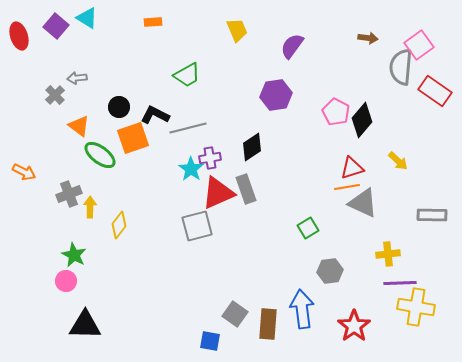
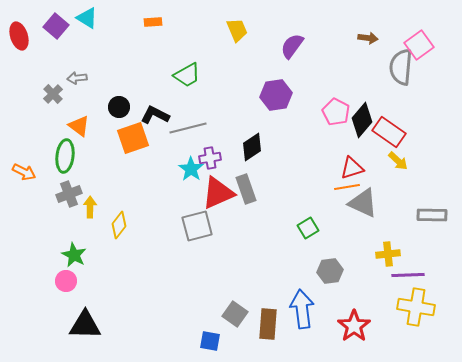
red rectangle at (435, 91): moved 46 px left, 41 px down
gray cross at (55, 95): moved 2 px left, 1 px up
green ellipse at (100, 155): moved 35 px left, 1 px down; rotated 60 degrees clockwise
purple line at (400, 283): moved 8 px right, 8 px up
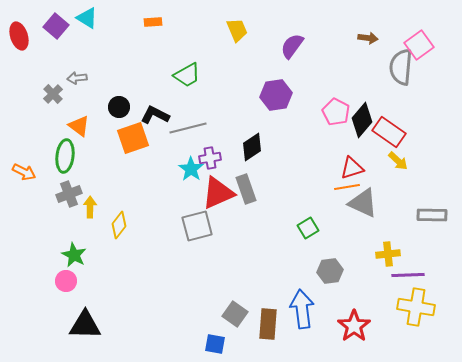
blue square at (210, 341): moved 5 px right, 3 px down
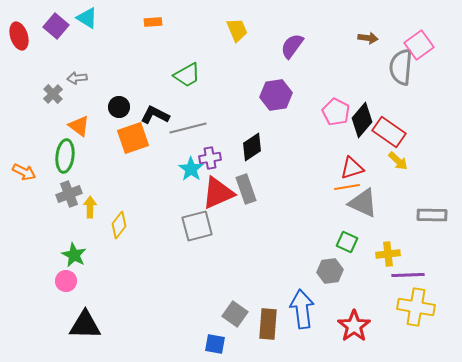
green square at (308, 228): moved 39 px right, 14 px down; rotated 35 degrees counterclockwise
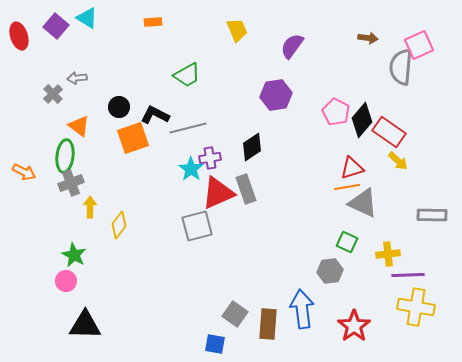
pink square at (419, 45): rotated 12 degrees clockwise
gray cross at (69, 194): moved 2 px right, 11 px up
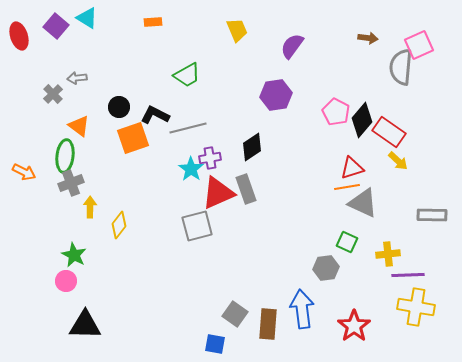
gray hexagon at (330, 271): moved 4 px left, 3 px up
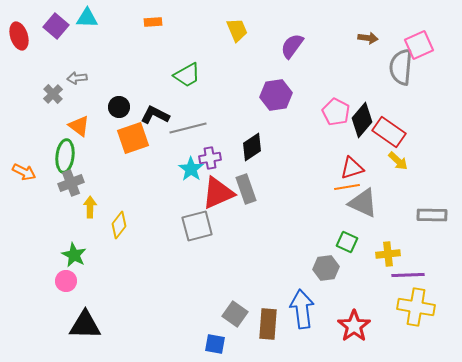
cyan triangle at (87, 18): rotated 30 degrees counterclockwise
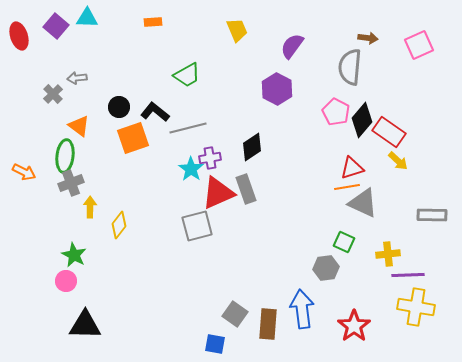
gray semicircle at (401, 67): moved 51 px left
purple hexagon at (276, 95): moved 1 px right, 6 px up; rotated 24 degrees counterclockwise
black L-shape at (155, 115): moved 3 px up; rotated 12 degrees clockwise
green square at (347, 242): moved 3 px left
